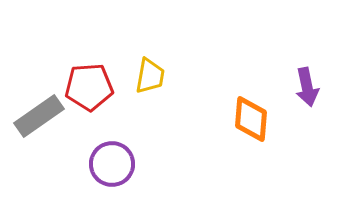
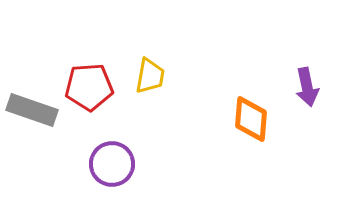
gray rectangle: moved 7 px left, 6 px up; rotated 54 degrees clockwise
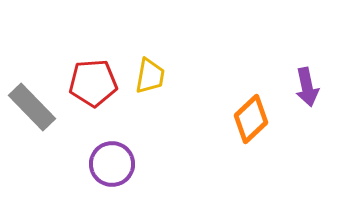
red pentagon: moved 4 px right, 4 px up
gray rectangle: moved 3 px up; rotated 27 degrees clockwise
orange diamond: rotated 42 degrees clockwise
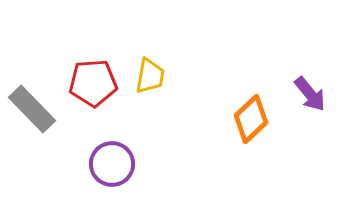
purple arrow: moved 3 px right, 7 px down; rotated 27 degrees counterclockwise
gray rectangle: moved 2 px down
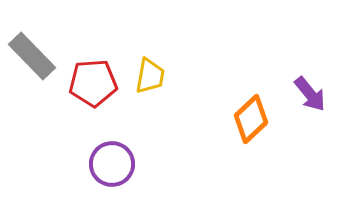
gray rectangle: moved 53 px up
